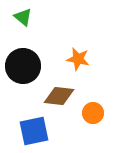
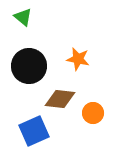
black circle: moved 6 px right
brown diamond: moved 1 px right, 3 px down
blue square: rotated 12 degrees counterclockwise
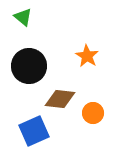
orange star: moved 9 px right, 3 px up; rotated 20 degrees clockwise
